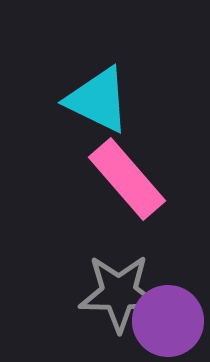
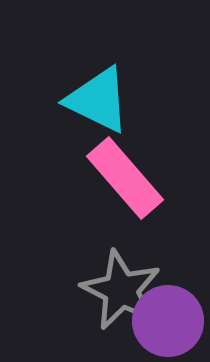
pink rectangle: moved 2 px left, 1 px up
gray star: moved 2 px right, 3 px up; rotated 26 degrees clockwise
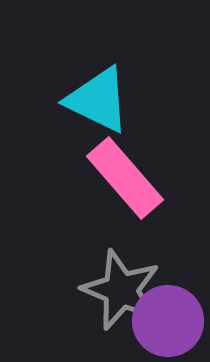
gray star: rotated 4 degrees counterclockwise
